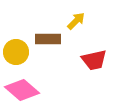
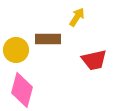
yellow arrow: moved 1 px right, 4 px up; rotated 12 degrees counterclockwise
yellow circle: moved 2 px up
pink diamond: rotated 64 degrees clockwise
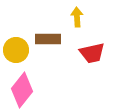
yellow arrow: rotated 36 degrees counterclockwise
red trapezoid: moved 2 px left, 7 px up
pink diamond: rotated 24 degrees clockwise
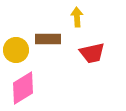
pink diamond: moved 1 px right, 2 px up; rotated 20 degrees clockwise
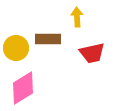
yellow circle: moved 2 px up
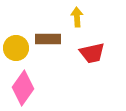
pink diamond: rotated 24 degrees counterclockwise
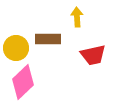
red trapezoid: moved 1 px right, 2 px down
pink diamond: moved 6 px up; rotated 12 degrees clockwise
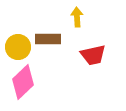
yellow circle: moved 2 px right, 1 px up
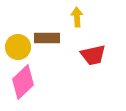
brown rectangle: moved 1 px left, 1 px up
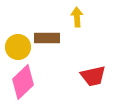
red trapezoid: moved 21 px down
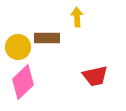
red trapezoid: moved 2 px right
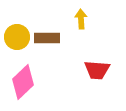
yellow arrow: moved 4 px right, 2 px down
yellow circle: moved 1 px left, 10 px up
red trapezoid: moved 2 px right, 6 px up; rotated 16 degrees clockwise
